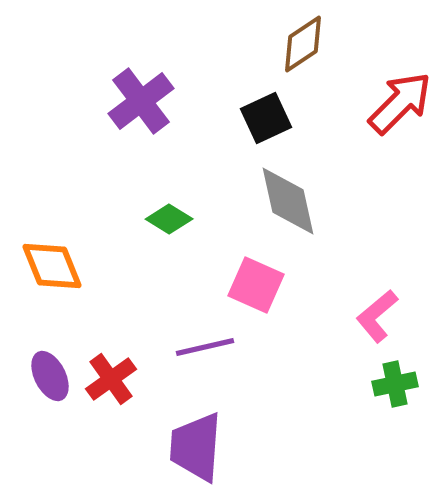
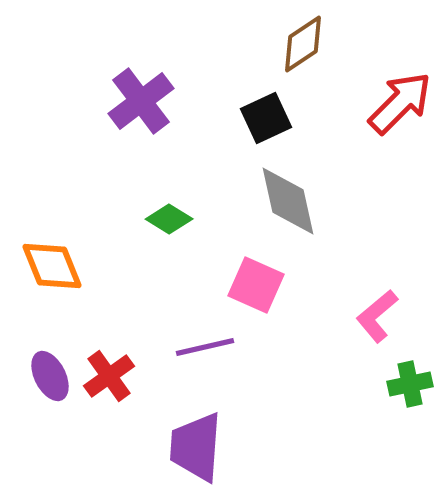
red cross: moved 2 px left, 3 px up
green cross: moved 15 px right
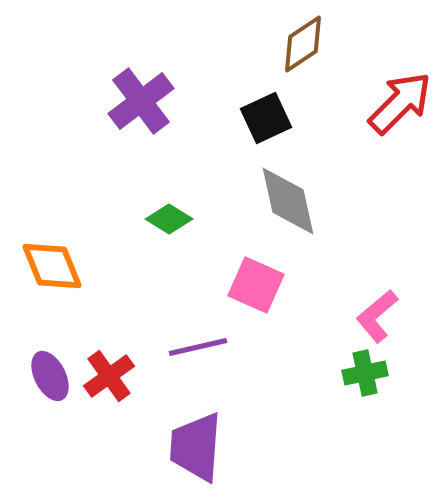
purple line: moved 7 px left
green cross: moved 45 px left, 11 px up
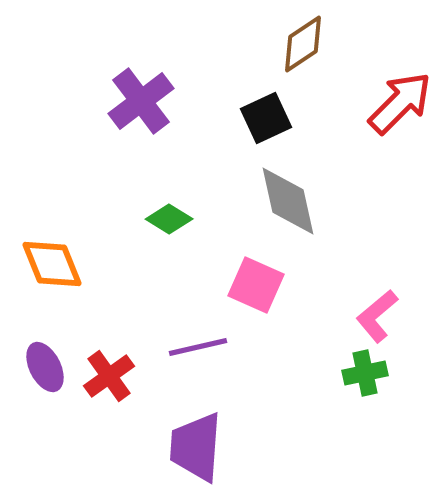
orange diamond: moved 2 px up
purple ellipse: moved 5 px left, 9 px up
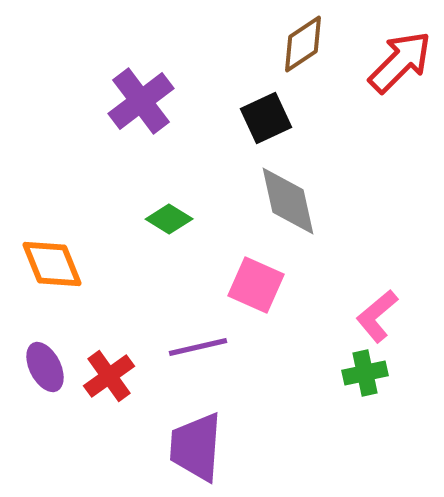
red arrow: moved 41 px up
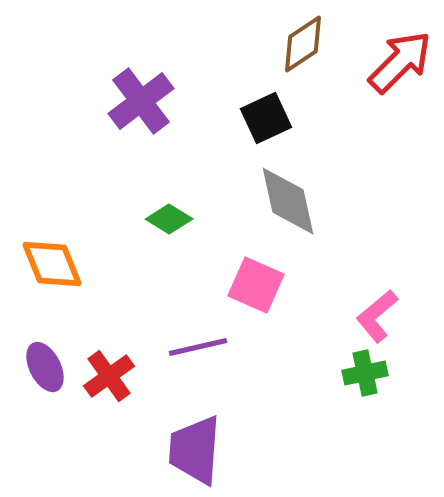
purple trapezoid: moved 1 px left, 3 px down
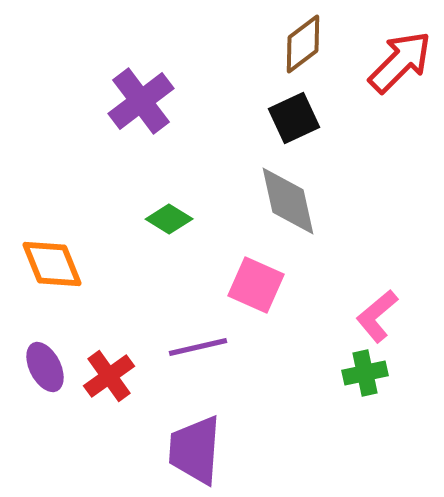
brown diamond: rotated 4 degrees counterclockwise
black square: moved 28 px right
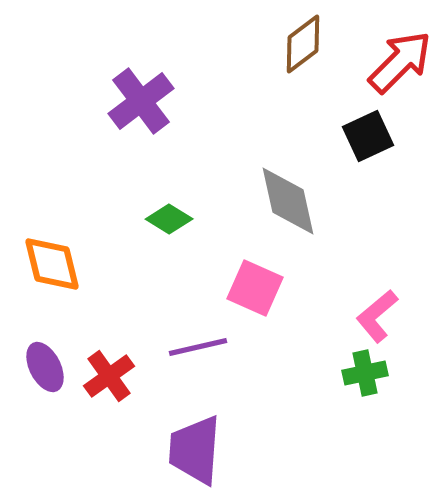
black square: moved 74 px right, 18 px down
orange diamond: rotated 8 degrees clockwise
pink square: moved 1 px left, 3 px down
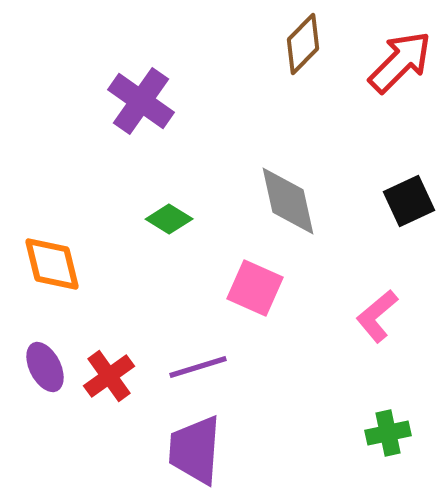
brown diamond: rotated 8 degrees counterclockwise
purple cross: rotated 18 degrees counterclockwise
black square: moved 41 px right, 65 px down
purple line: moved 20 px down; rotated 4 degrees counterclockwise
green cross: moved 23 px right, 60 px down
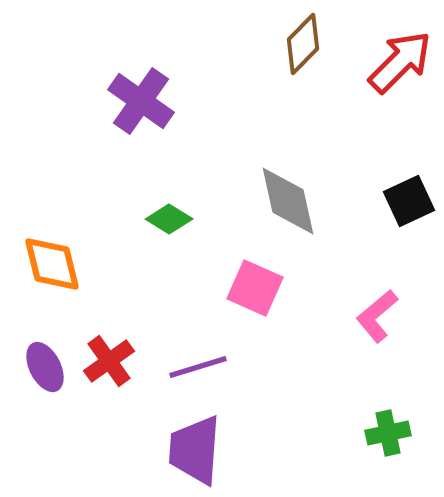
red cross: moved 15 px up
